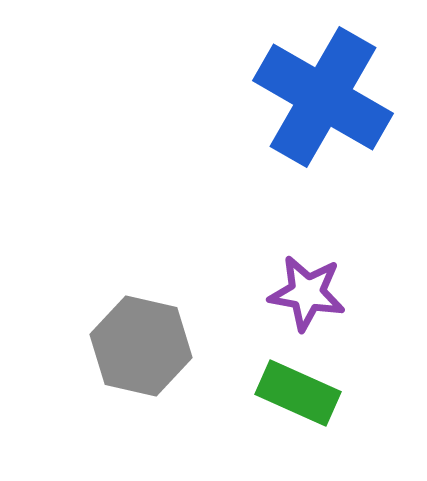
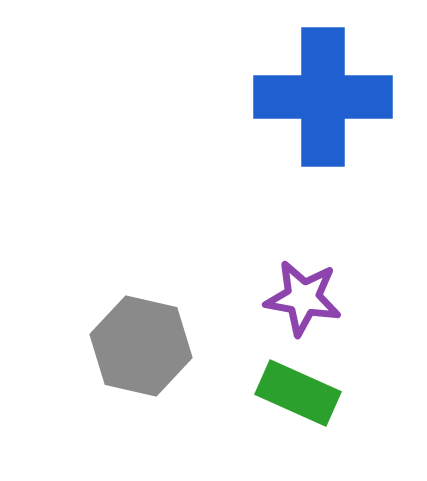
blue cross: rotated 30 degrees counterclockwise
purple star: moved 4 px left, 5 px down
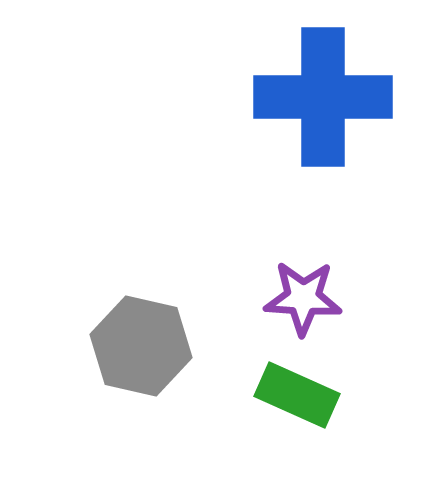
purple star: rotated 6 degrees counterclockwise
green rectangle: moved 1 px left, 2 px down
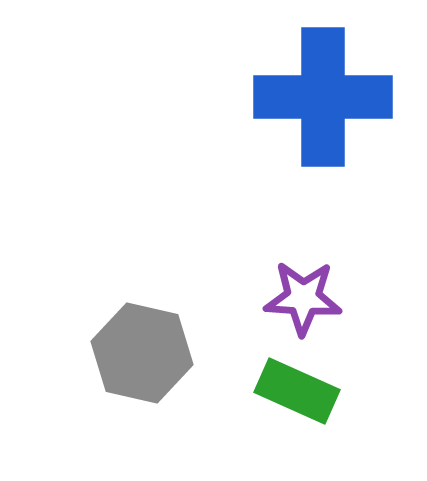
gray hexagon: moved 1 px right, 7 px down
green rectangle: moved 4 px up
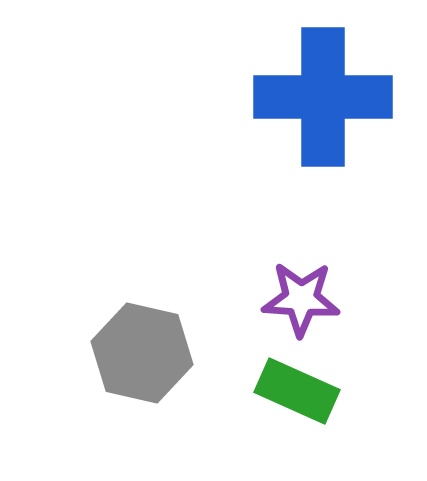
purple star: moved 2 px left, 1 px down
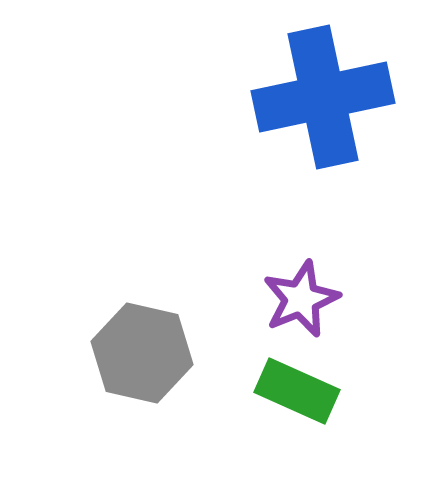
blue cross: rotated 12 degrees counterclockwise
purple star: rotated 26 degrees counterclockwise
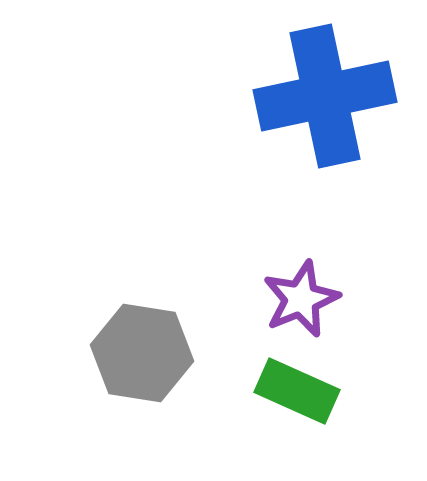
blue cross: moved 2 px right, 1 px up
gray hexagon: rotated 4 degrees counterclockwise
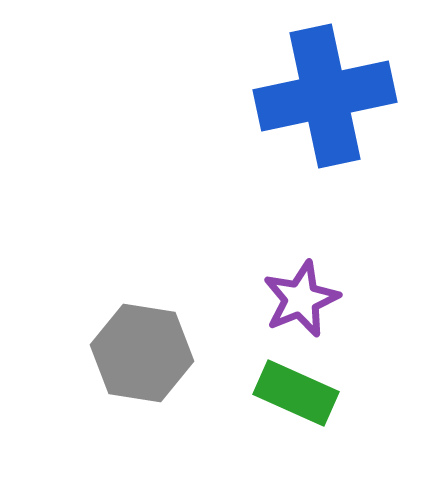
green rectangle: moved 1 px left, 2 px down
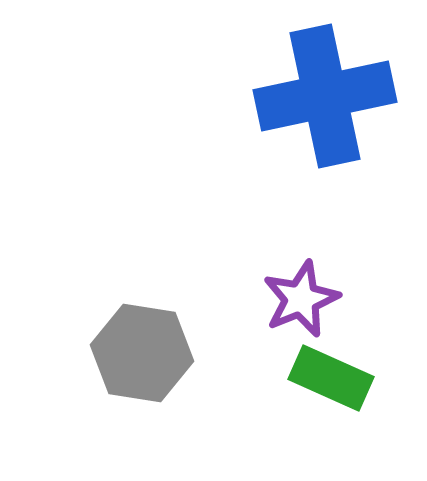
green rectangle: moved 35 px right, 15 px up
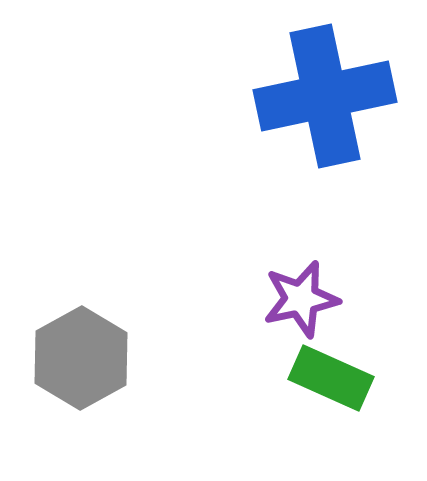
purple star: rotated 10 degrees clockwise
gray hexagon: moved 61 px left, 5 px down; rotated 22 degrees clockwise
